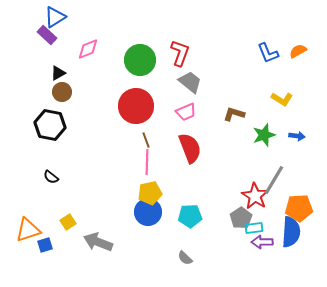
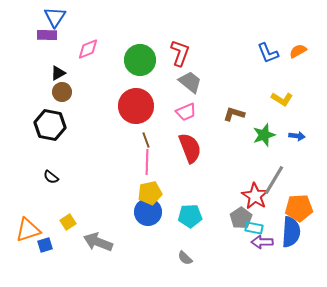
blue triangle: rotated 25 degrees counterclockwise
purple rectangle: rotated 42 degrees counterclockwise
cyan rectangle: rotated 18 degrees clockwise
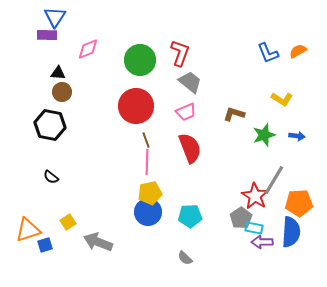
black triangle: rotated 35 degrees clockwise
orange pentagon: moved 5 px up
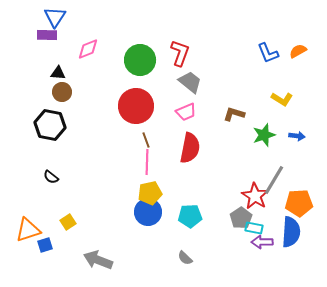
red semicircle: rotated 32 degrees clockwise
gray arrow: moved 18 px down
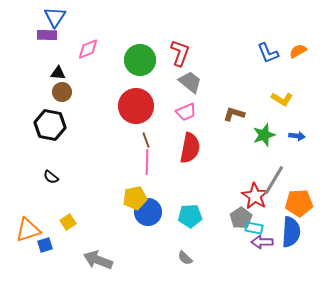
yellow pentagon: moved 15 px left, 5 px down
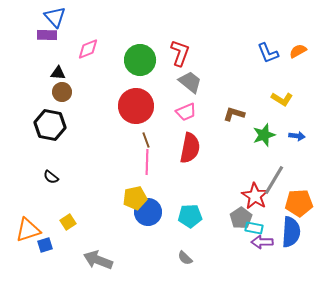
blue triangle: rotated 15 degrees counterclockwise
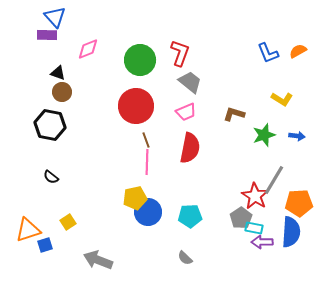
black triangle: rotated 14 degrees clockwise
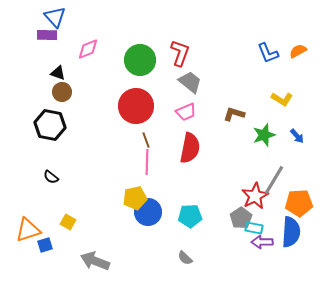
blue arrow: rotated 42 degrees clockwise
red star: rotated 12 degrees clockwise
yellow square: rotated 28 degrees counterclockwise
gray arrow: moved 3 px left, 1 px down
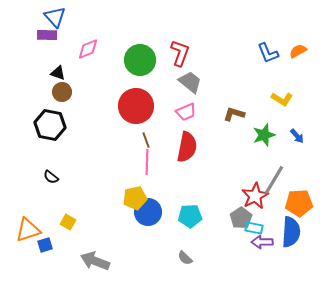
red semicircle: moved 3 px left, 1 px up
